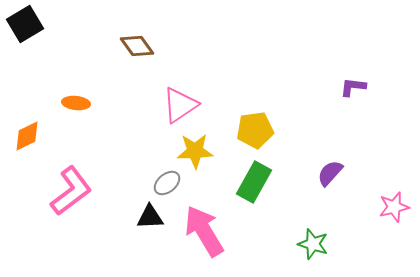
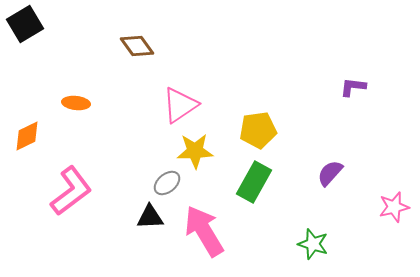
yellow pentagon: moved 3 px right
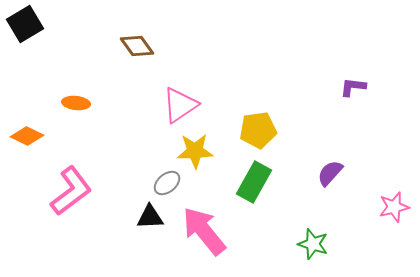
orange diamond: rotated 52 degrees clockwise
pink arrow: rotated 8 degrees counterclockwise
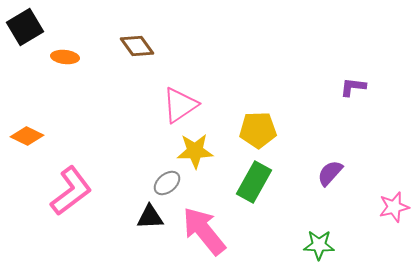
black square: moved 3 px down
orange ellipse: moved 11 px left, 46 px up
yellow pentagon: rotated 6 degrees clockwise
green star: moved 6 px right, 1 px down; rotated 16 degrees counterclockwise
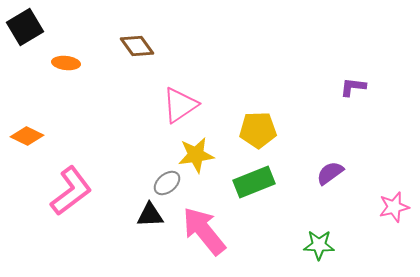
orange ellipse: moved 1 px right, 6 px down
yellow star: moved 1 px right, 4 px down; rotated 6 degrees counterclockwise
purple semicircle: rotated 12 degrees clockwise
green rectangle: rotated 39 degrees clockwise
black triangle: moved 2 px up
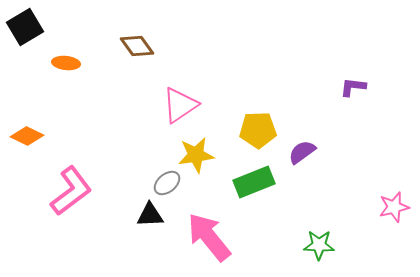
purple semicircle: moved 28 px left, 21 px up
pink arrow: moved 5 px right, 6 px down
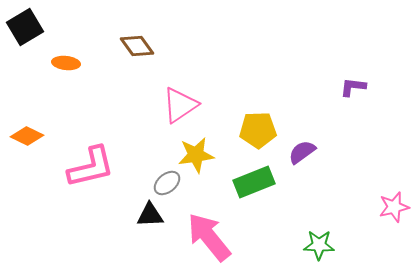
pink L-shape: moved 20 px right, 24 px up; rotated 24 degrees clockwise
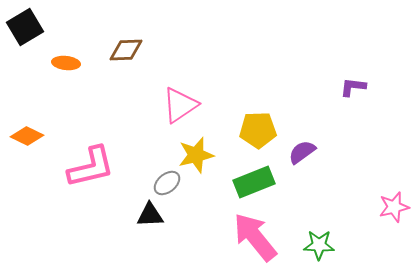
brown diamond: moved 11 px left, 4 px down; rotated 56 degrees counterclockwise
yellow star: rotated 6 degrees counterclockwise
pink arrow: moved 46 px right
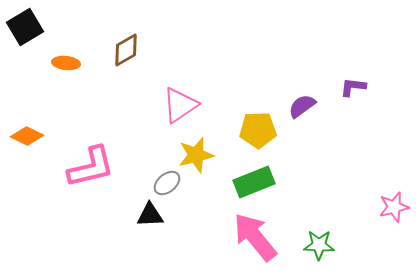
brown diamond: rotated 28 degrees counterclockwise
purple semicircle: moved 46 px up
